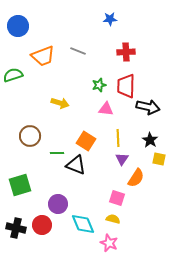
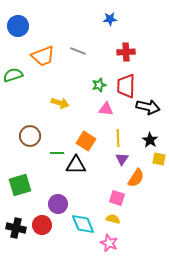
black triangle: rotated 20 degrees counterclockwise
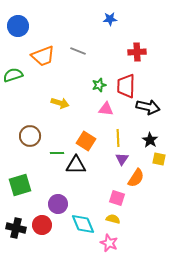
red cross: moved 11 px right
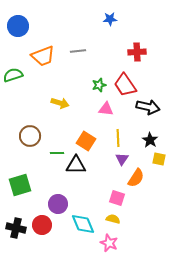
gray line: rotated 28 degrees counterclockwise
red trapezoid: moved 1 px left, 1 px up; rotated 35 degrees counterclockwise
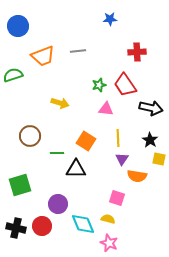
black arrow: moved 3 px right, 1 px down
black triangle: moved 4 px down
orange semicircle: moved 1 px right, 2 px up; rotated 66 degrees clockwise
yellow semicircle: moved 5 px left
red circle: moved 1 px down
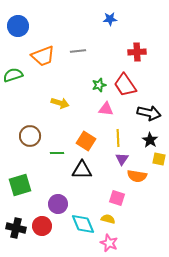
black arrow: moved 2 px left, 5 px down
black triangle: moved 6 px right, 1 px down
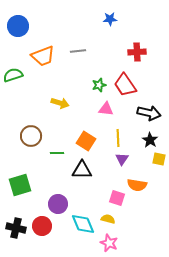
brown circle: moved 1 px right
orange semicircle: moved 9 px down
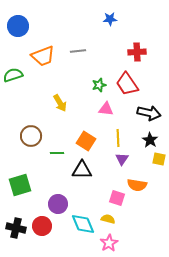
red trapezoid: moved 2 px right, 1 px up
yellow arrow: rotated 42 degrees clockwise
pink star: rotated 18 degrees clockwise
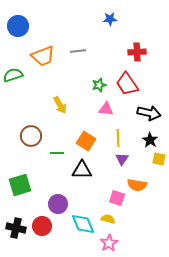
yellow arrow: moved 2 px down
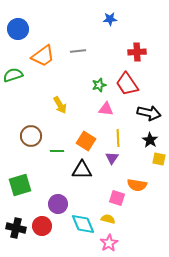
blue circle: moved 3 px down
orange trapezoid: rotated 15 degrees counterclockwise
green line: moved 2 px up
purple triangle: moved 10 px left, 1 px up
